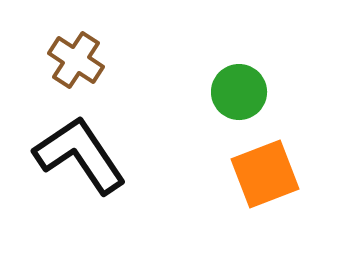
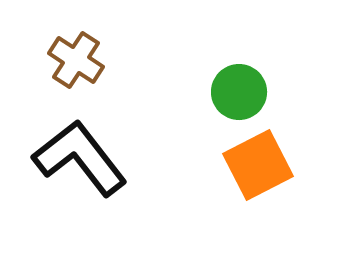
black L-shape: moved 3 px down; rotated 4 degrees counterclockwise
orange square: moved 7 px left, 9 px up; rotated 6 degrees counterclockwise
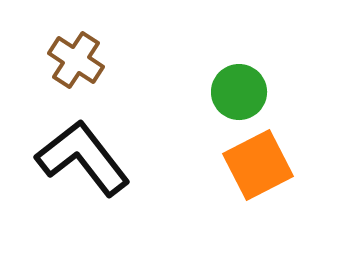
black L-shape: moved 3 px right
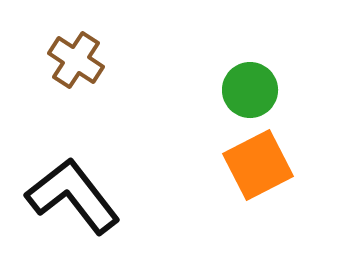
green circle: moved 11 px right, 2 px up
black L-shape: moved 10 px left, 38 px down
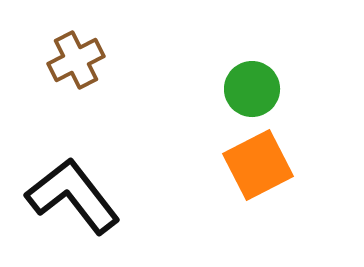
brown cross: rotated 30 degrees clockwise
green circle: moved 2 px right, 1 px up
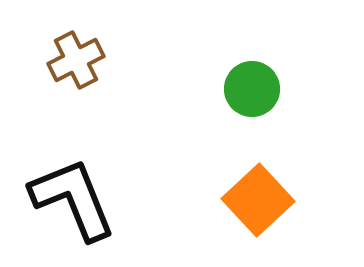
orange square: moved 35 px down; rotated 16 degrees counterclockwise
black L-shape: moved 3 px down; rotated 16 degrees clockwise
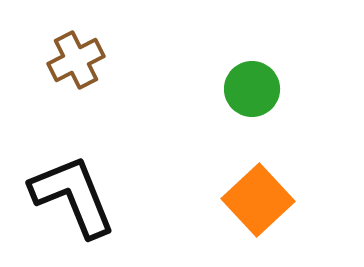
black L-shape: moved 3 px up
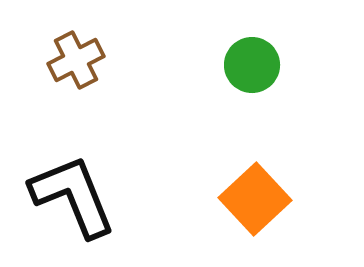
green circle: moved 24 px up
orange square: moved 3 px left, 1 px up
